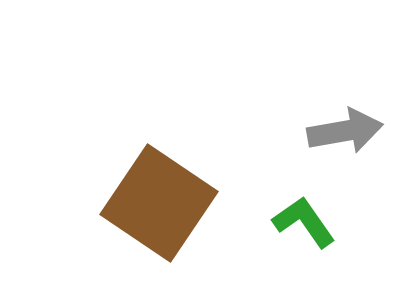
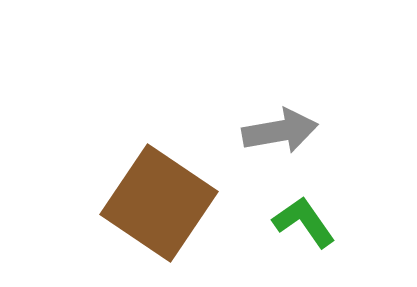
gray arrow: moved 65 px left
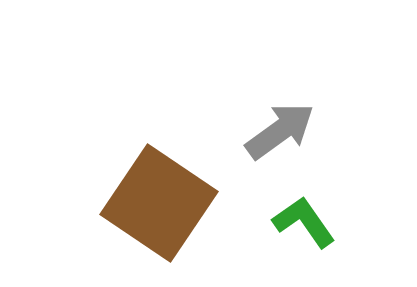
gray arrow: rotated 26 degrees counterclockwise
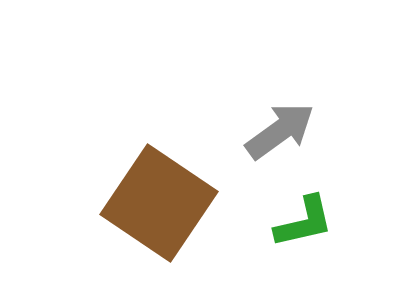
green L-shape: rotated 112 degrees clockwise
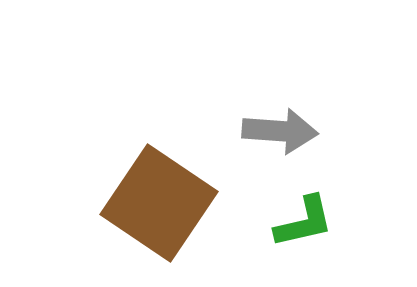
gray arrow: rotated 40 degrees clockwise
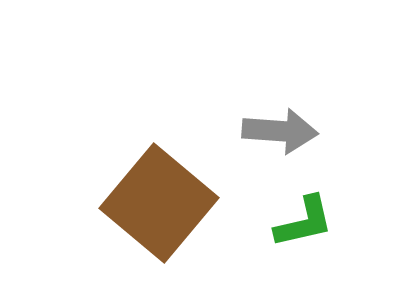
brown square: rotated 6 degrees clockwise
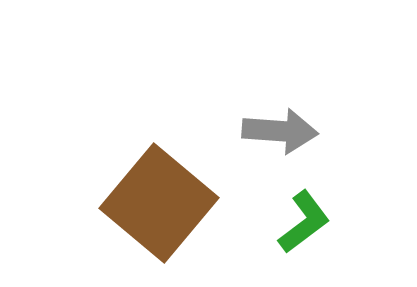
green L-shape: rotated 24 degrees counterclockwise
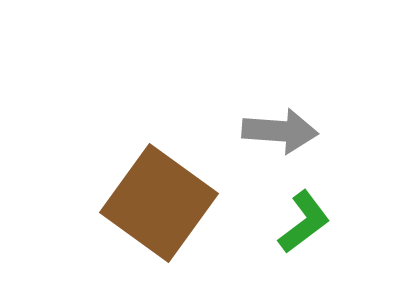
brown square: rotated 4 degrees counterclockwise
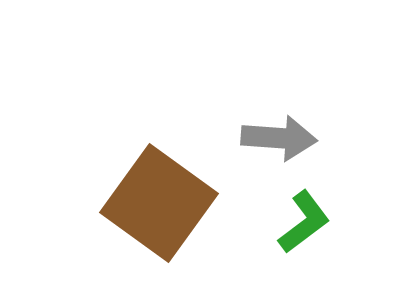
gray arrow: moved 1 px left, 7 px down
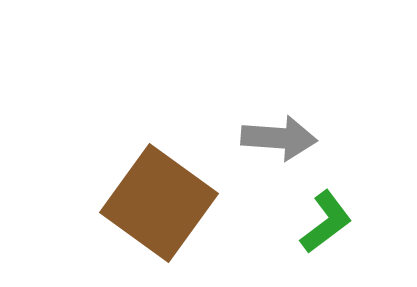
green L-shape: moved 22 px right
